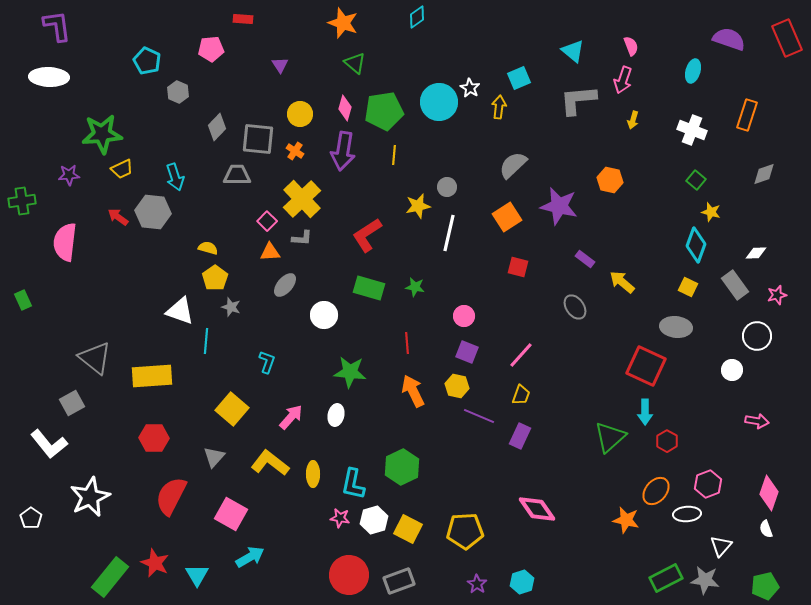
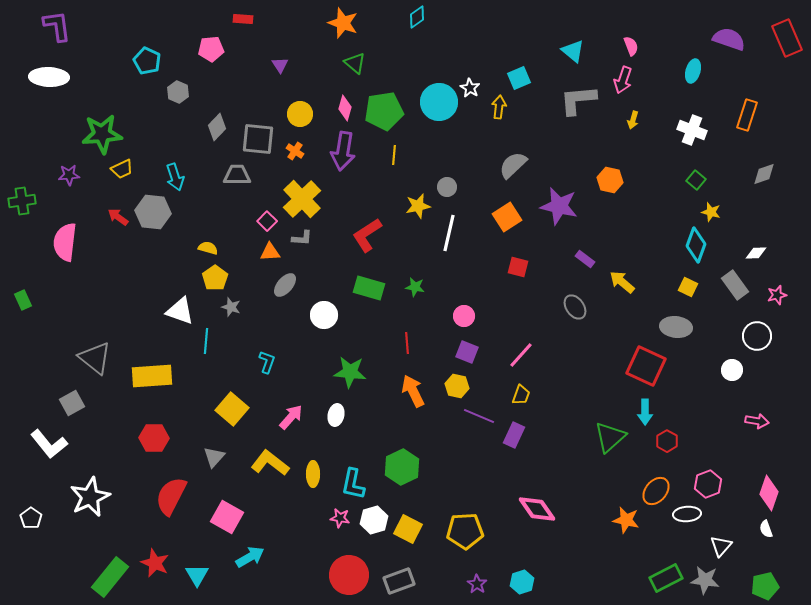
purple rectangle at (520, 436): moved 6 px left, 1 px up
pink square at (231, 514): moved 4 px left, 3 px down
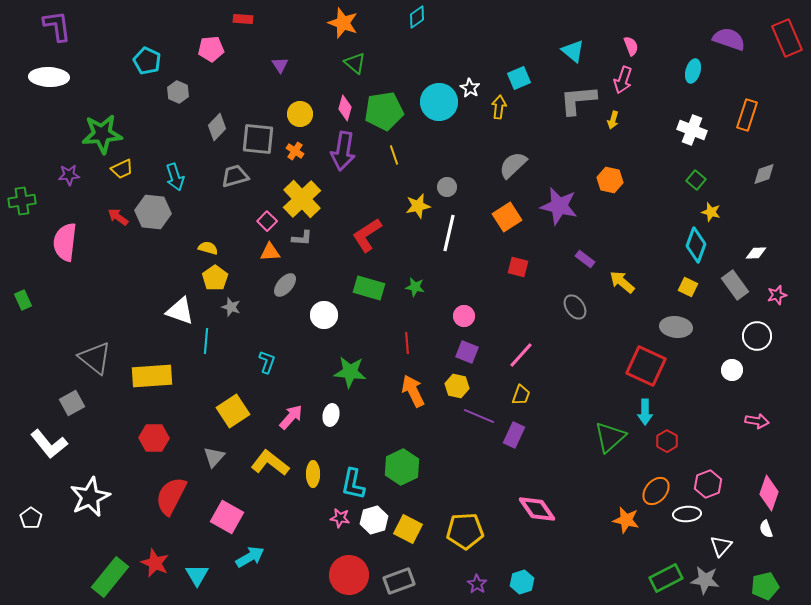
yellow arrow at (633, 120): moved 20 px left
yellow line at (394, 155): rotated 24 degrees counterclockwise
gray trapezoid at (237, 175): moved 2 px left, 1 px down; rotated 16 degrees counterclockwise
yellow square at (232, 409): moved 1 px right, 2 px down; rotated 16 degrees clockwise
white ellipse at (336, 415): moved 5 px left
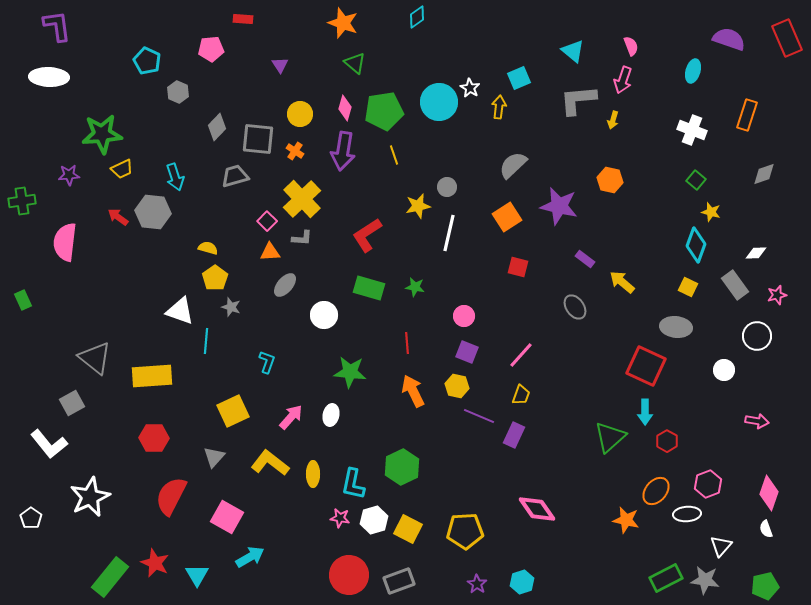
white circle at (732, 370): moved 8 px left
yellow square at (233, 411): rotated 8 degrees clockwise
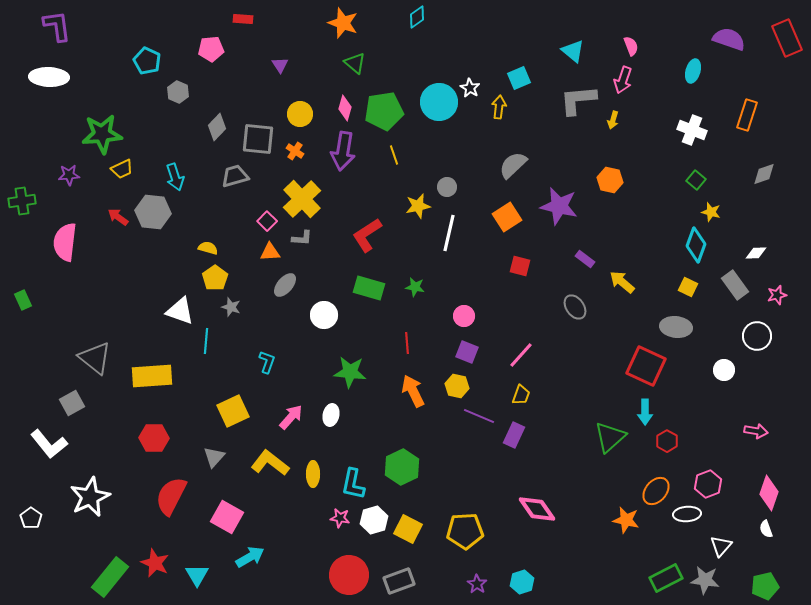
red square at (518, 267): moved 2 px right, 1 px up
pink arrow at (757, 421): moved 1 px left, 10 px down
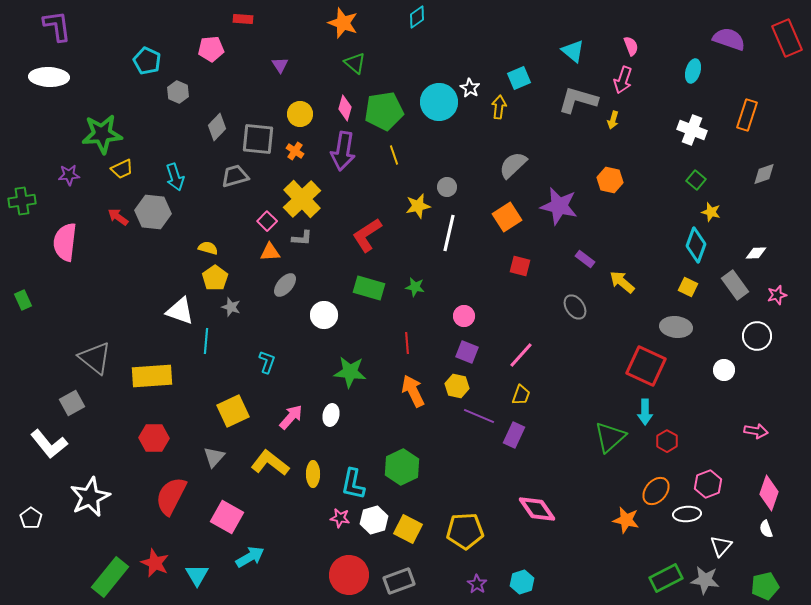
gray L-shape at (578, 100): rotated 21 degrees clockwise
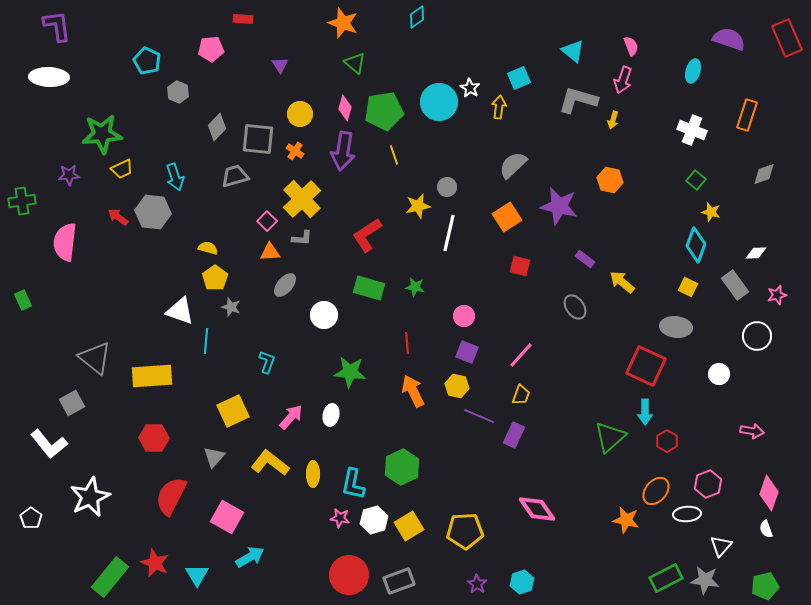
white circle at (724, 370): moved 5 px left, 4 px down
pink arrow at (756, 431): moved 4 px left
yellow square at (408, 529): moved 1 px right, 3 px up; rotated 32 degrees clockwise
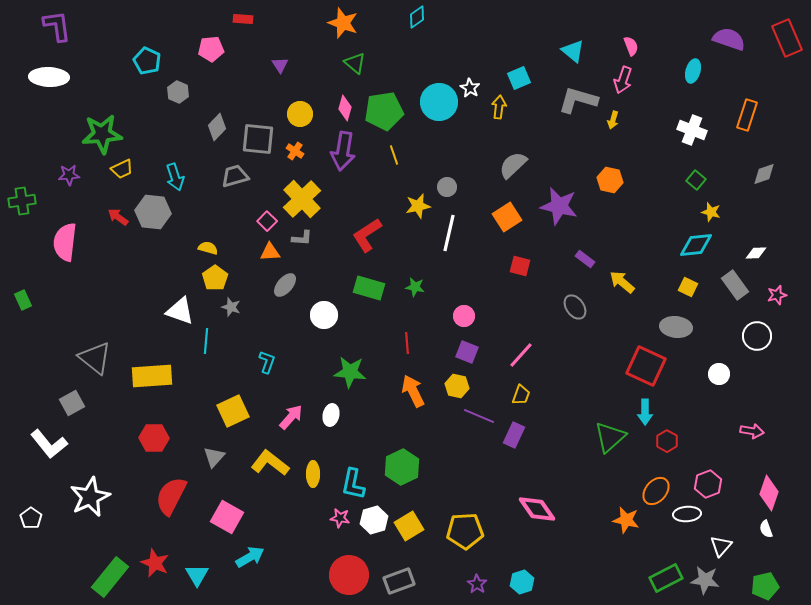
cyan diamond at (696, 245): rotated 64 degrees clockwise
